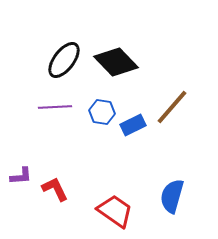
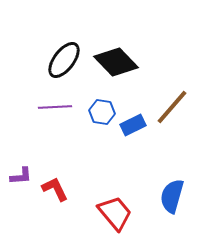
red trapezoid: moved 2 px down; rotated 15 degrees clockwise
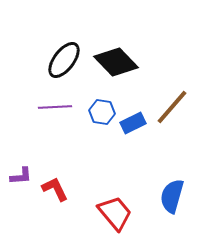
blue rectangle: moved 2 px up
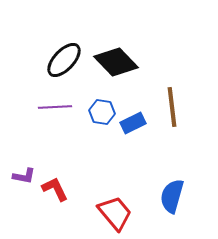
black ellipse: rotated 6 degrees clockwise
brown line: rotated 48 degrees counterclockwise
purple L-shape: moved 3 px right; rotated 15 degrees clockwise
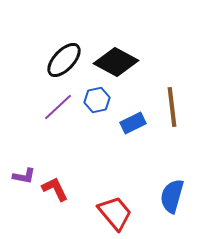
black diamond: rotated 18 degrees counterclockwise
purple line: moved 3 px right; rotated 40 degrees counterclockwise
blue hexagon: moved 5 px left, 12 px up; rotated 20 degrees counterclockwise
